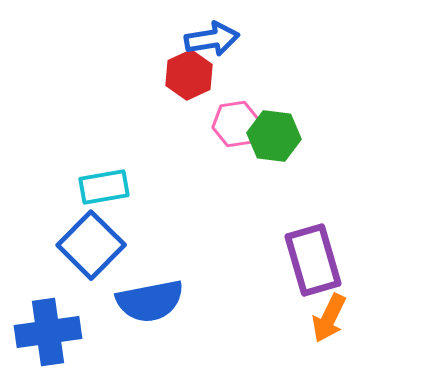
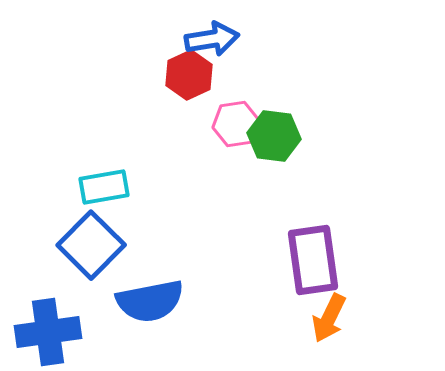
purple rectangle: rotated 8 degrees clockwise
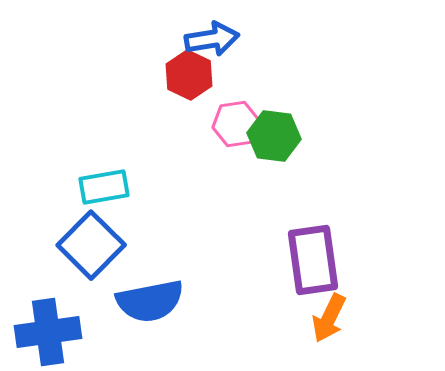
red hexagon: rotated 9 degrees counterclockwise
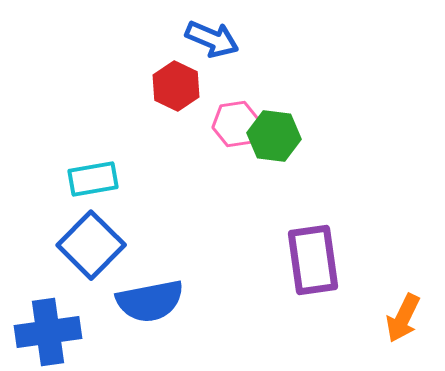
blue arrow: rotated 32 degrees clockwise
red hexagon: moved 13 px left, 11 px down
cyan rectangle: moved 11 px left, 8 px up
orange arrow: moved 74 px right
